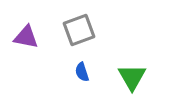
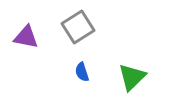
gray square: moved 1 px left, 3 px up; rotated 12 degrees counterclockwise
green triangle: rotated 16 degrees clockwise
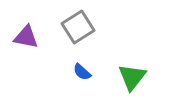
blue semicircle: rotated 30 degrees counterclockwise
green triangle: rotated 8 degrees counterclockwise
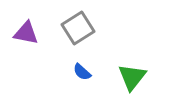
gray square: moved 1 px down
purple triangle: moved 4 px up
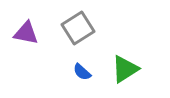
green triangle: moved 7 px left, 8 px up; rotated 20 degrees clockwise
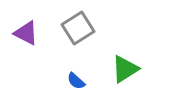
purple triangle: rotated 16 degrees clockwise
blue semicircle: moved 6 px left, 9 px down
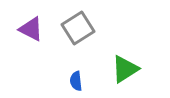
purple triangle: moved 5 px right, 4 px up
blue semicircle: rotated 42 degrees clockwise
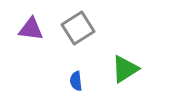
purple triangle: rotated 20 degrees counterclockwise
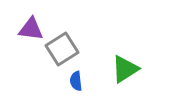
gray square: moved 16 px left, 21 px down
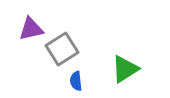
purple triangle: rotated 20 degrees counterclockwise
